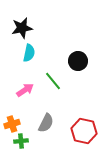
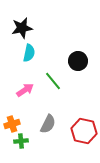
gray semicircle: moved 2 px right, 1 px down
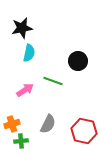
green line: rotated 30 degrees counterclockwise
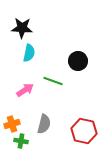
black star: rotated 15 degrees clockwise
gray semicircle: moved 4 px left; rotated 12 degrees counterclockwise
green cross: rotated 16 degrees clockwise
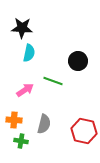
orange cross: moved 2 px right, 4 px up; rotated 21 degrees clockwise
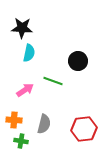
red hexagon: moved 2 px up; rotated 20 degrees counterclockwise
